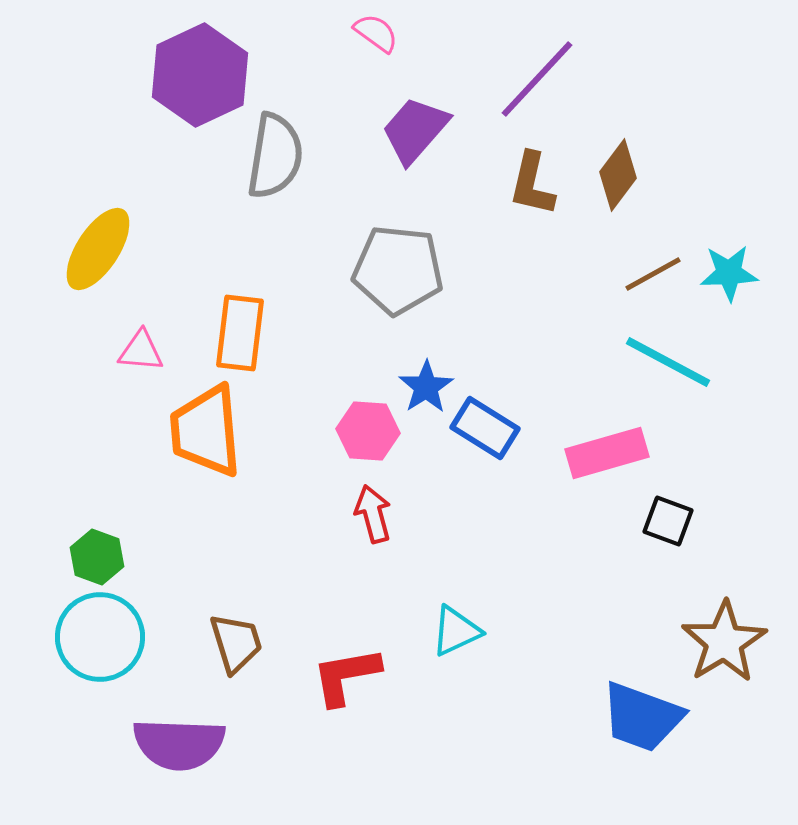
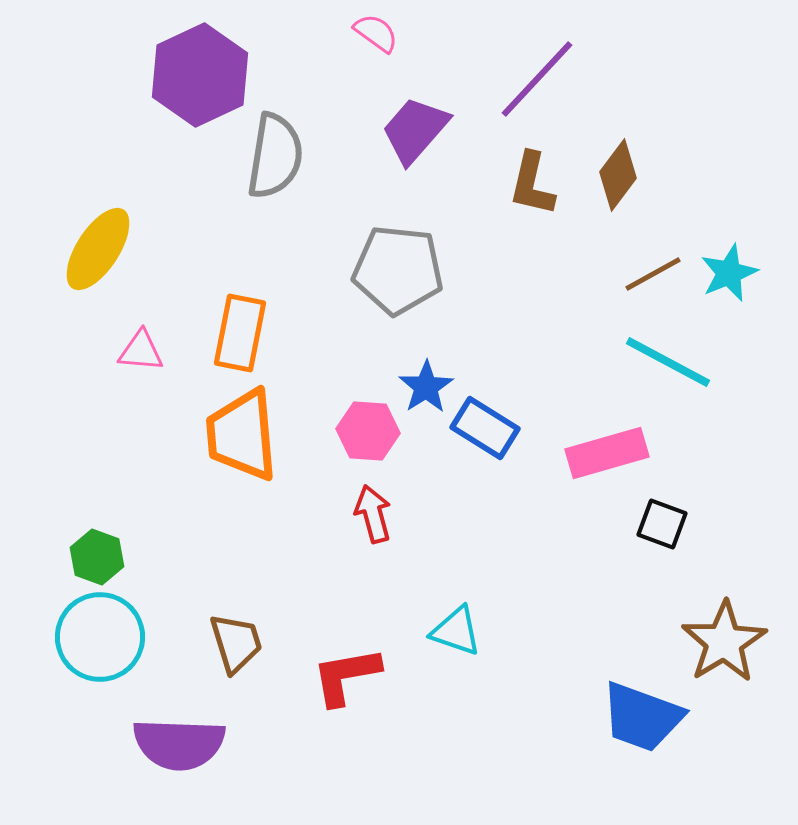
cyan star: rotated 20 degrees counterclockwise
orange rectangle: rotated 4 degrees clockwise
orange trapezoid: moved 36 px right, 4 px down
black square: moved 6 px left, 3 px down
cyan triangle: rotated 44 degrees clockwise
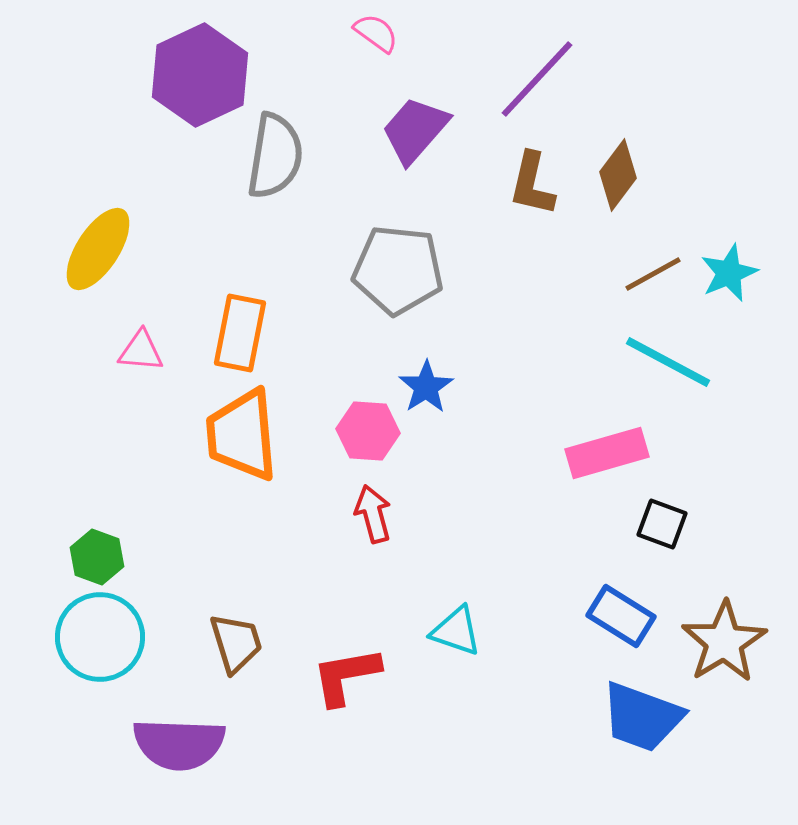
blue rectangle: moved 136 px right, 188 px down
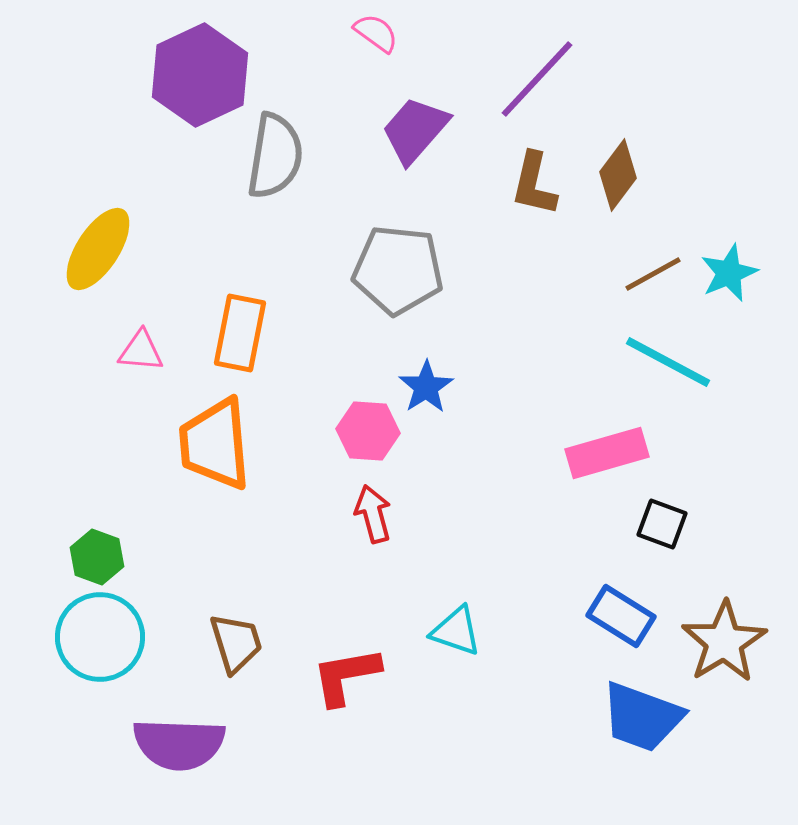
brown L-shape: moved 2 px right
orange trapezoid: moved 27 px left, 9 px down
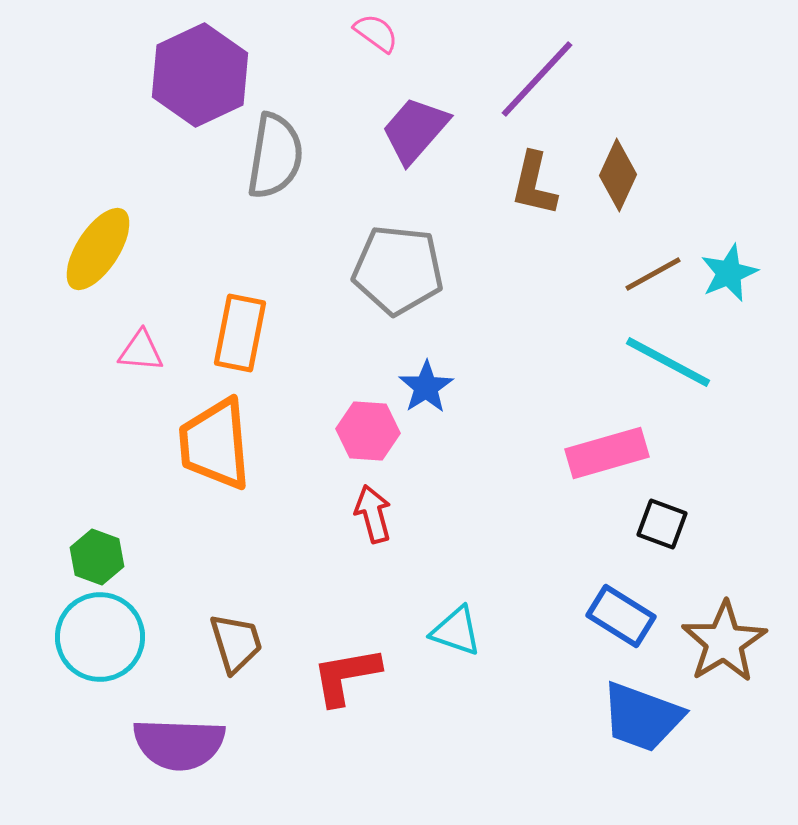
brown diamond: rotated 12 degrees counterclockwise
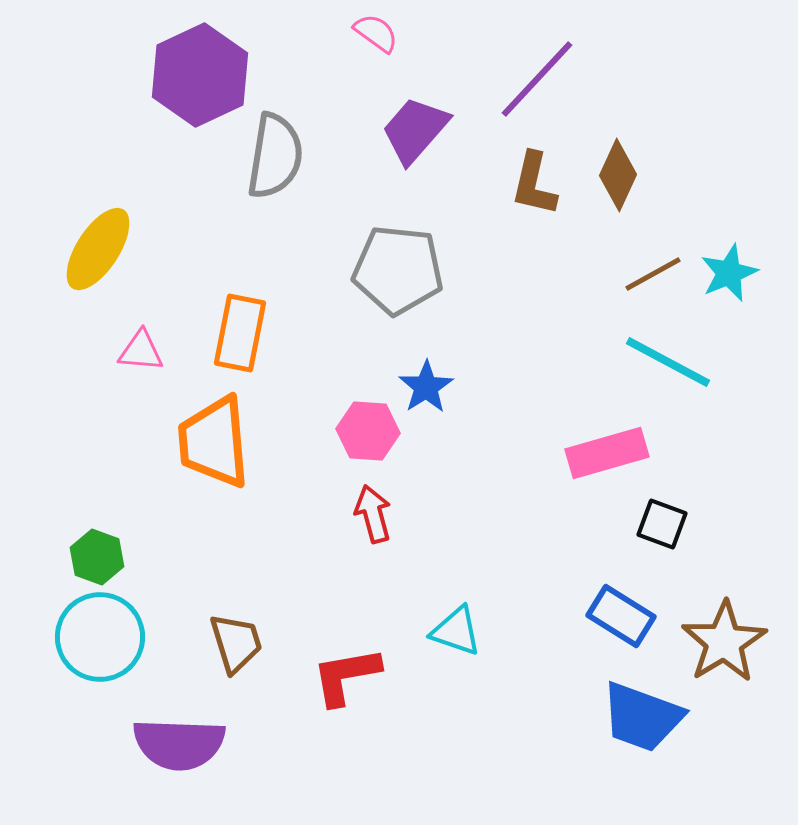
orange trapezoid: moved 1 px left, 2 px up
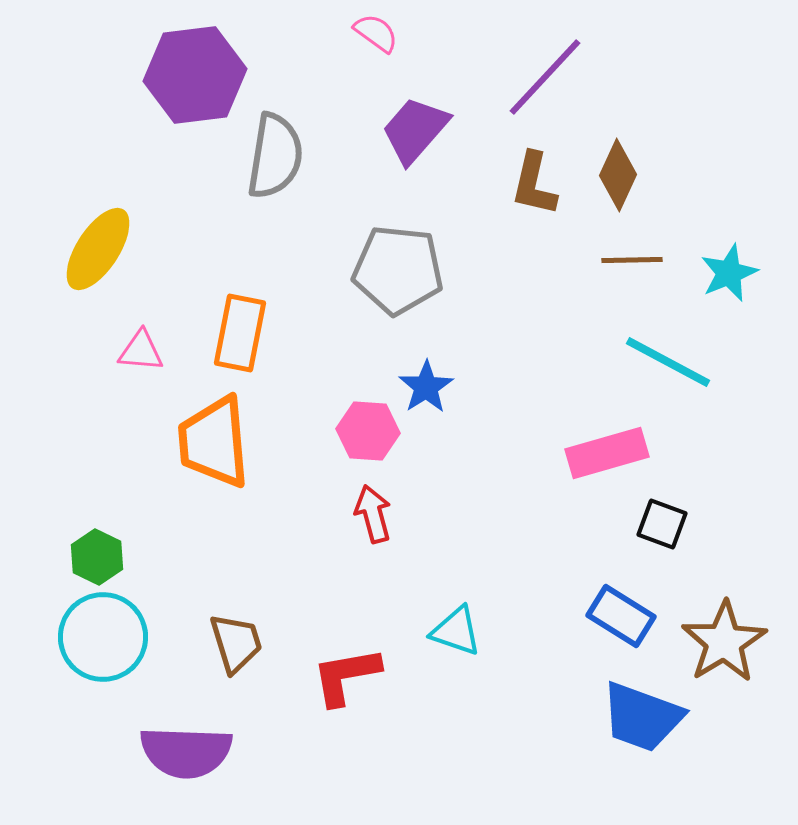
purple hexagon: moved 5 px left; rotated 18 degrees clockwise
purple line: moved 8 px right, 2 px up
brown line: moved 21 px left, 14 px up; rotated 28 degrees clockwise
green hexagon: rotated 6 degrees clockwise
cyan circle: moved 3 px right
purple semicircle: moved 7 px right, 8 px down
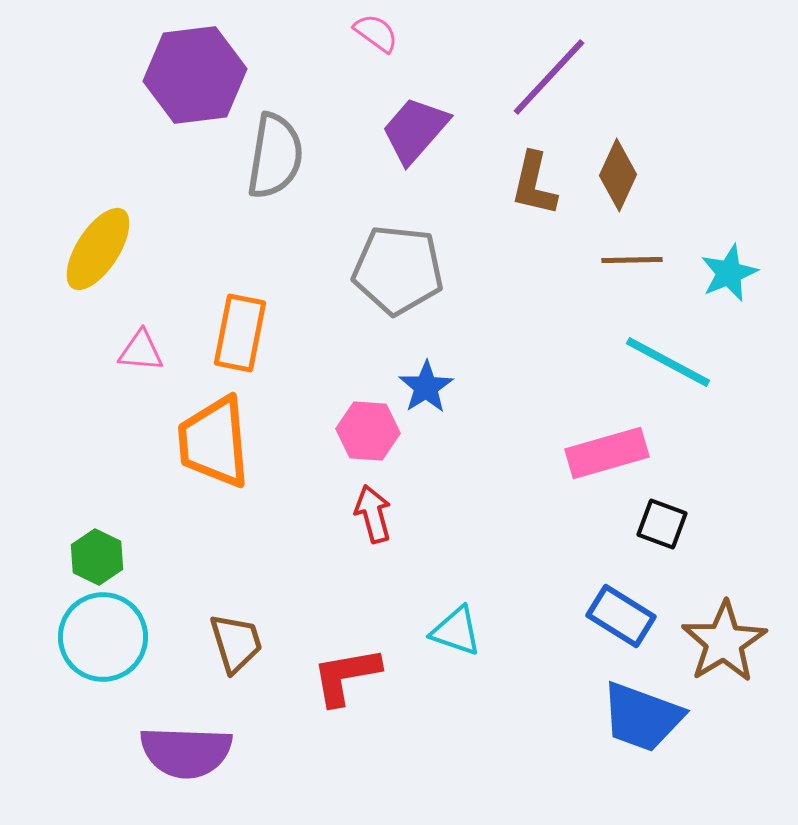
purple line: moved 4 px right
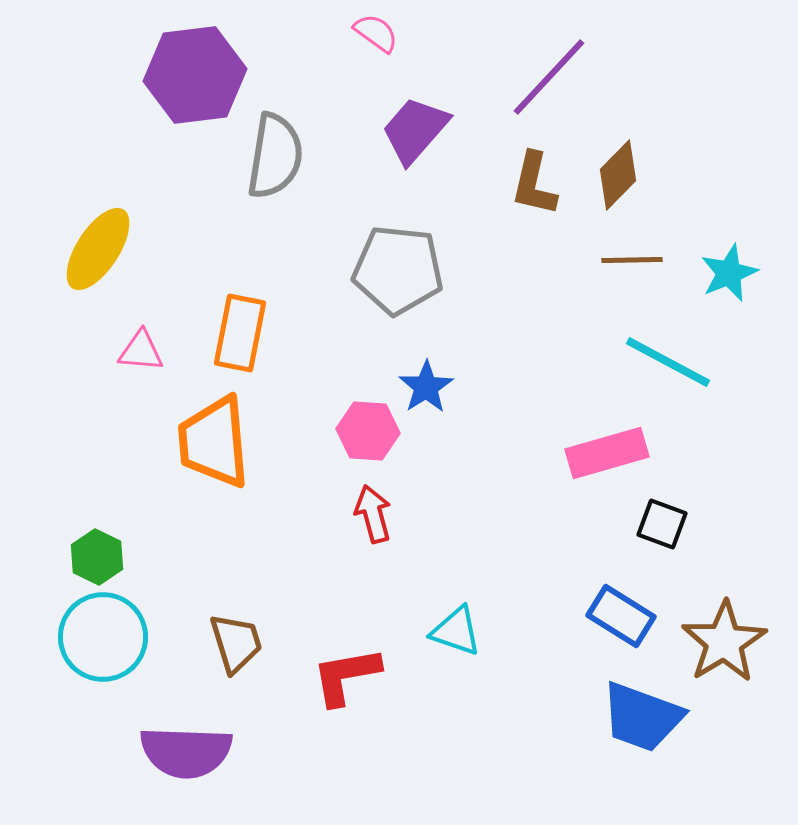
brown diamond: rotated 20 degrees clockwise
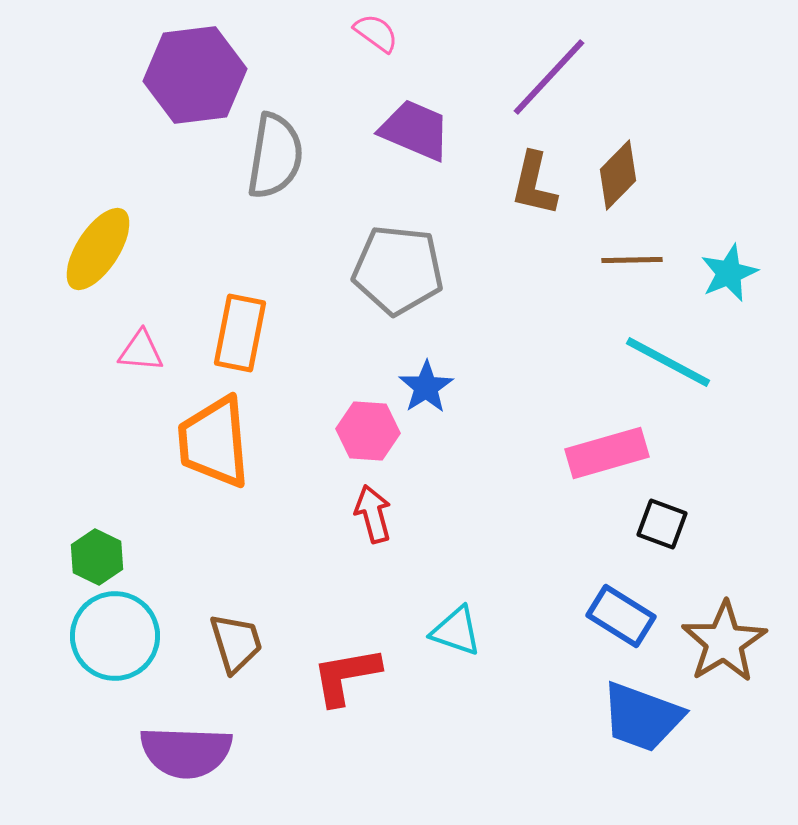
purple trapezoid: rotated 72 degrees clockwise
cyan circle: moved 12 px right, 1 px up
